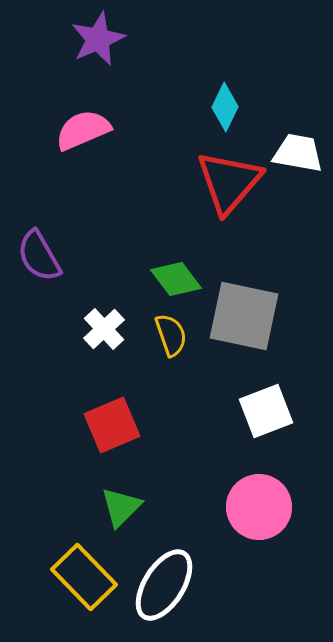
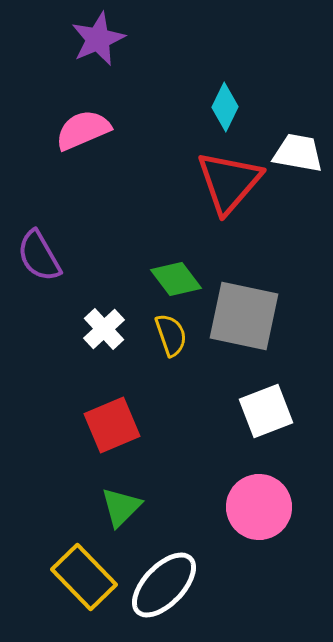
white ellipse: rotated 12 degrees clockwise
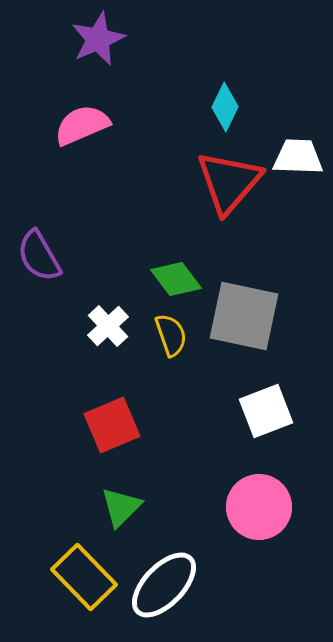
pink semicircle: moved 1 px left, 5 px up
white trapezoid: moved 4 px down; rotated 8 degrees counterclockwise
white cross: moved 4 px right, 3 px up
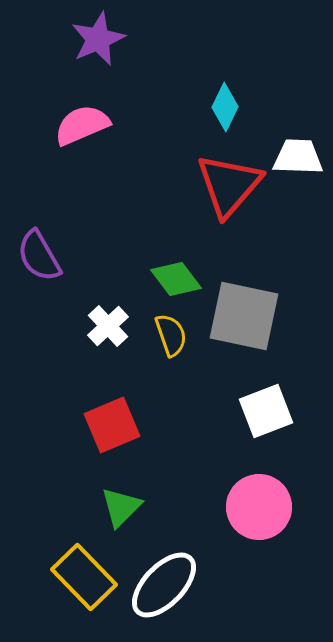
red triangle: moved 3 px down
